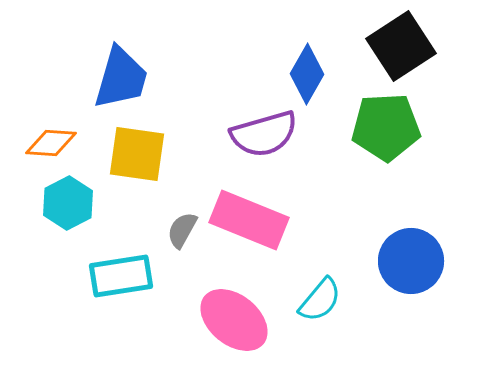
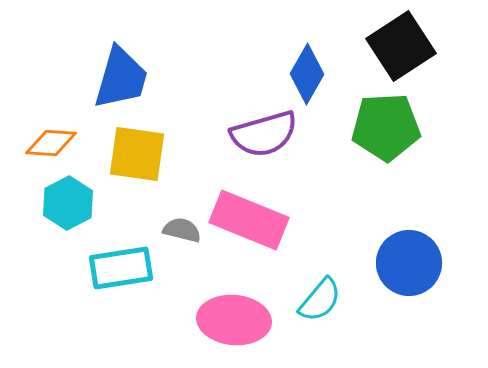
gray semicircle: rotated 75 degrees clockwise
blue circle: moved 2 px left, 2 px down
cyan rectangle: moved 8 px up
pink ellipse: rotated 34 degrees counterclockwise
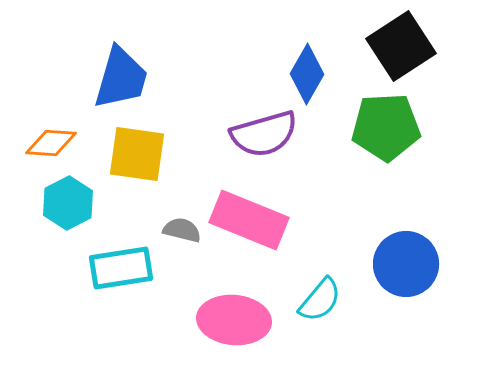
blue circle: moved 3 px left, 1 px down
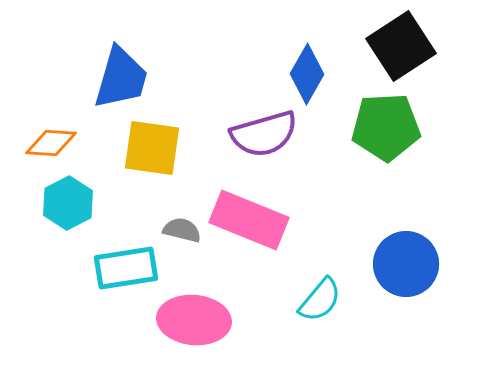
yellow square: moved 15 px right, 6 px up
cyan rectangle: moved 5 px right
pink ellipse: moved 40 px left
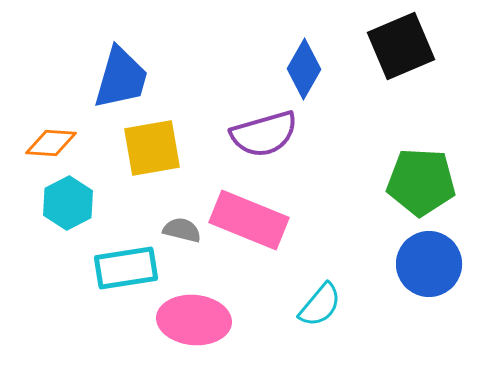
black square: rotated 10 degrees clockwise
blue diamond: moved 3 px left, 5 px up
green pentagon: moved 35 px right, 55 px down; rotated 6 degrees clockwise
yellow square: rotated 18 degrees counterclockwise
blue circle: moved 23 px right
cyan semicircle: moved 5 px down
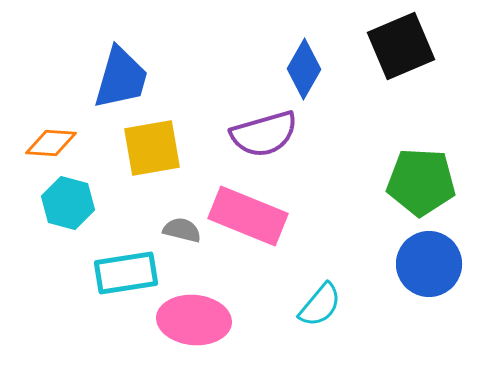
cyan hexagon: rotated 18 degrees counterclockwise
pink rectangle: moved 1 px left, 4 px up
cyan rectangle: moved 5 px down
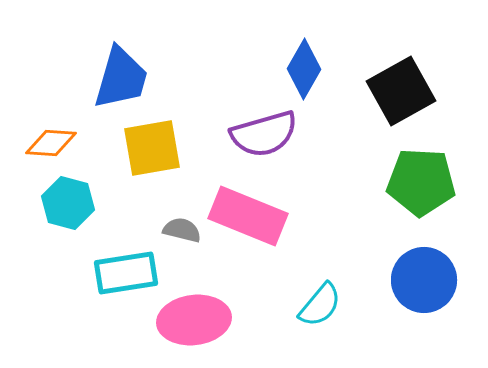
black square: moved 45 px down; rotated 6 degrees counterclockwise
blue circle: moved 5 px left, 16 px down
pink ellipse: rotated 12 degrees counterclockwise
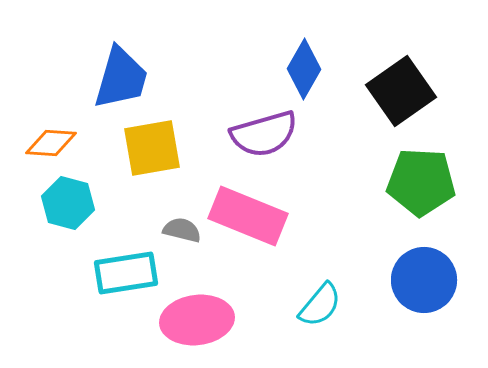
black square: rotated 6 degrees counterclockwise
pink ellipse: moved 3 px right
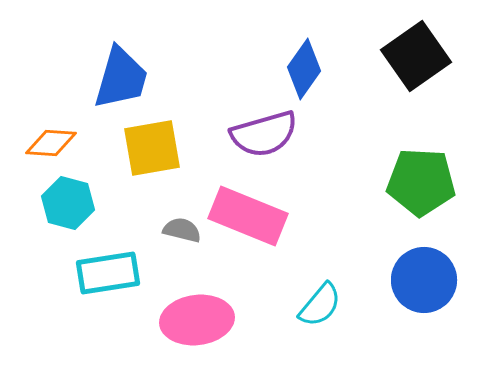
blue diamond: rotated 6 degrees clockwise
black square: moved 15 px right, 35 px up
cyan rectangle: moved 18 px left
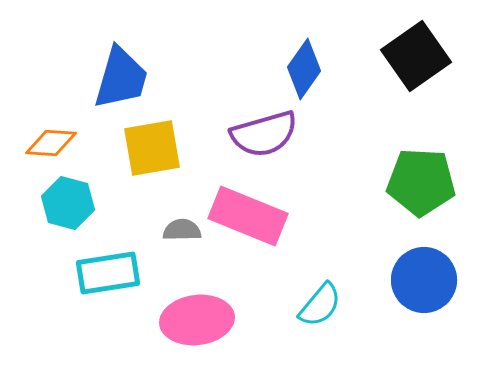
gray semicircle: rotated 15 degrees counterclockwise
